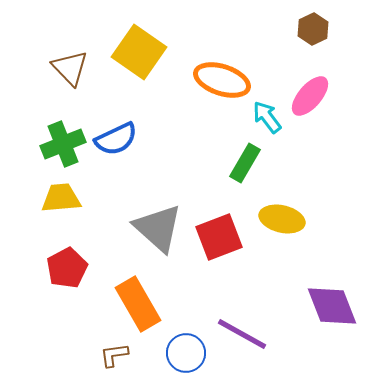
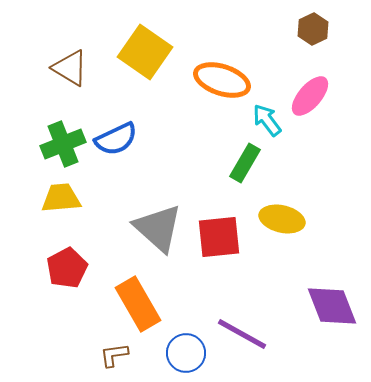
yellow square: moved 6 px right
brown triangle: rotated 15 degrees counterclockwise
cyan arrow: moved 3 px down
red square: rotated 15 degrees clockwise
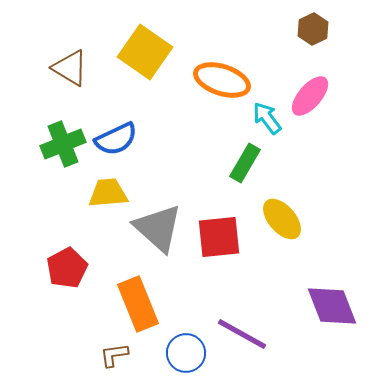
cyan arrow: moved 2 px up
yellow trapezoid: moved 47 px right, 5 px up
yellow ellipse: rotated 36 degrees clockwise
orange rectangle: rotated 8 degrees clockwise
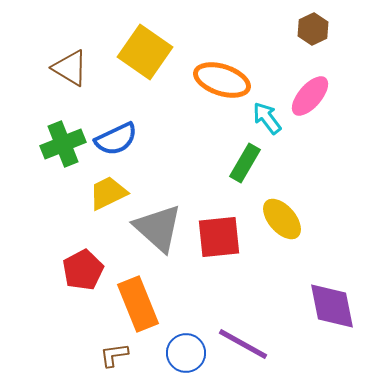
yellow trapezoid: rotated 21 degrees counterclockwise
red pentagon: moved 16 px right, 2 px down
purple diamond: rotated 10 degrees clockwise
purple line: moved 1 px right, 10 px down
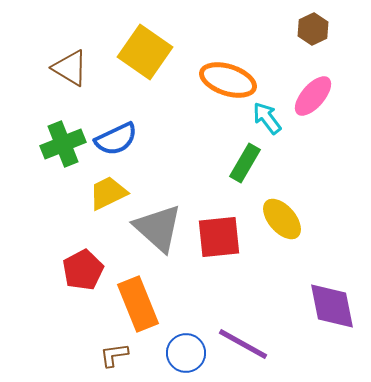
orange ellipse: moved 6 px right
pink ellipse: moved 3 px right
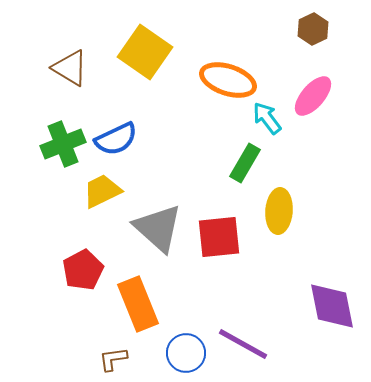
yellow trapezoid: moved 6 px left, 2 px up
yellow ellipse: moved 3 px left, 8 px up; rotated 45 degrees clockwise
brown L-shape: moved 1 px left, 4 px down
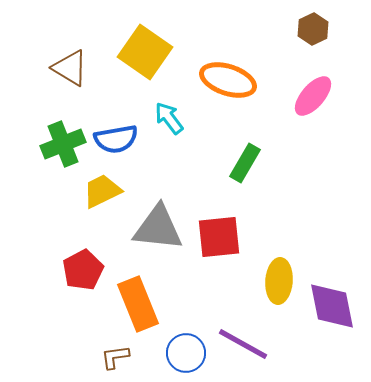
cyan arrow: moved 98 px left
blue semicircle: rotated 15 degrees clockwise
yellow ellipse: moved 70 px down
gray triangle: rotated 36 degrees counterclockwise
brown L-shape: moved 2 px right, 2 px up
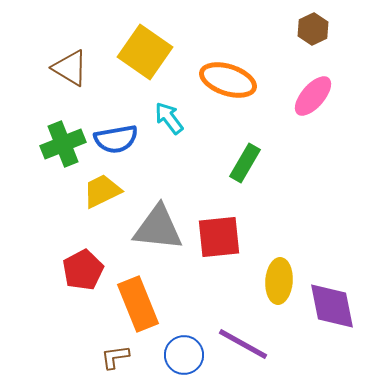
blue circle: moved 2 px left, 2 px down
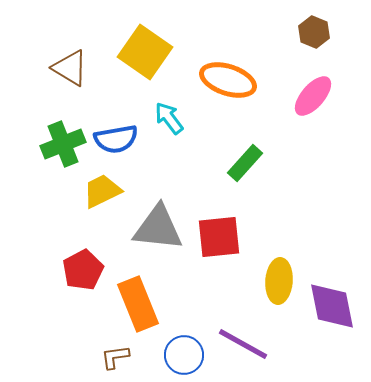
brown hexagon: moved 1 px right, 3 px down; rotated 12 degrees counterclockwise
green rectangle: rotated 12 degrees clockwise
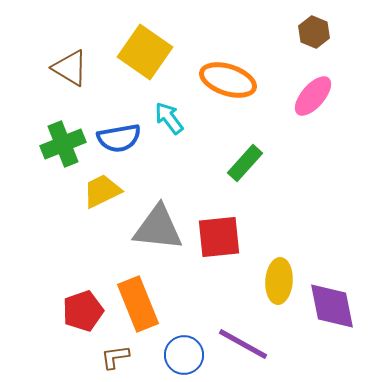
blue semicircle: moved 3 px right, 1 px up
red pentagon: moved 41 px down; rotated 9 degrees clockwise
